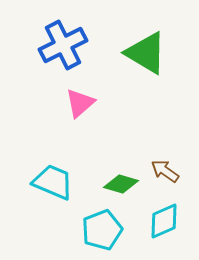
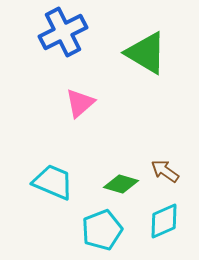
blue cross: moved 13 px up
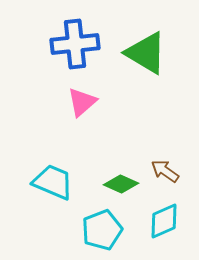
blue cross: moved 12 px right, 12 px down; rotated 21 degrees clockwise
pink triangle: moved 2 px right, 1 px up
green diamond: rotated 8 degrees clockwise
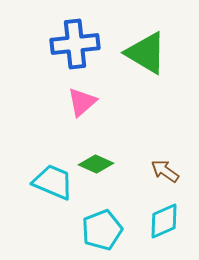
green diamond: moved 25 px left, 20 px up
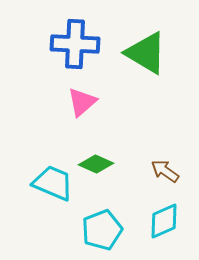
blue cross: rotated 9 degrees clockwise
cyan trapezoid: moved 1 px down
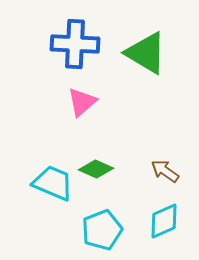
green diamond: moved 5 px down
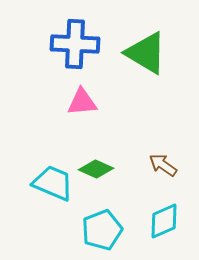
pink triangle: rotated 36 degrees clockwise
brown arrow: moved 2 px left, 6 px up
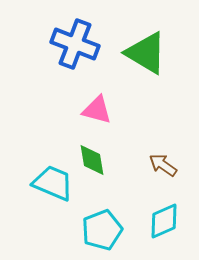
blue cross: rotated 18 degrees clockwise
pink triangle: moved 15 px right, 8 px down; rotated 20 degrees clockwise
green diamond: moved 4 px left, 9 px up; rotated 56 degrees clockwise
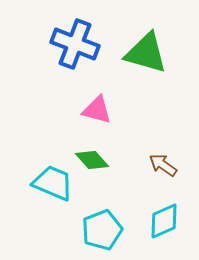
green triangle: rotated 15 degrees counterclockwise
green diamond: rotated 32 degrees counterclockwise
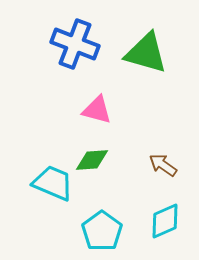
green diamond: rotated 52 degrees counterclockwise
cyan diamond: moved 1 px right
cyan pentagon: moved 1 px down; rotated 15 degrees counterclockwise
